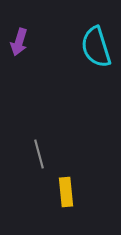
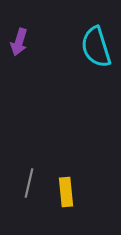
gray line: moved 10 px left, 29 px down; rotated 28 degrees clockwise
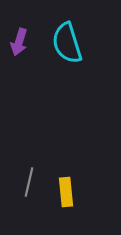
cyan semicircle: moved 29 px left, 4 px up
gray line: moved 1 px up
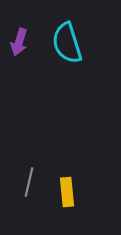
yellow rectangle: moved 1 px right
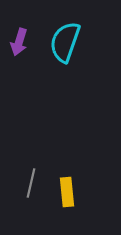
cyan semicircle: moved 2 px left, 1 px up; rotated 36 degrees clockwise
gray line: moved 2 px right, 1 px down
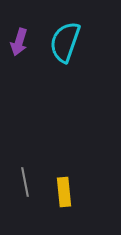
gray line: moved 6 px left, 1 px up; rotated 24 degrees counterclockwise
yellow rectangle: moved 3 px left
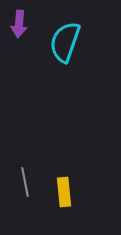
purple arrow: moved 18 px up; rotated 12 degrees counterclockwise
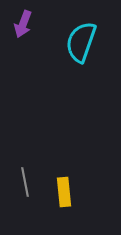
purple arrow: moved 4 px right; rotated 16 degrees clockwise
cyan semicircle: moved 16 px right
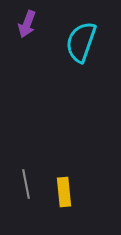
purple arrow: moved 4 px right
gray line: moved 1 px right, 2 px down
